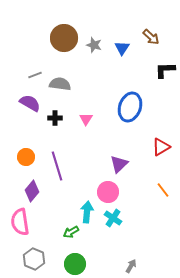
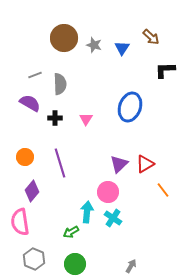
gray semicircle: rotated 80 degrees clockwise
red triangle: moved 16 px left, 17 px down
orange circle: moved 1 px left
purple line: moved 3 px right, 3 px up
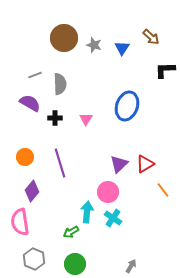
blue ellipse: moved 3 px left, 1 px up
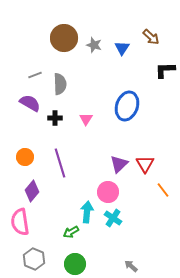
red triangle: rotated 30 degrees counterclockwise
gray arrow: rotated 80 degrees counterclockwise
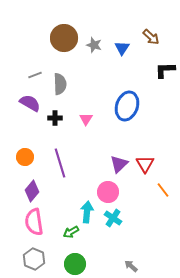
pink semicircle: moved 14 px right
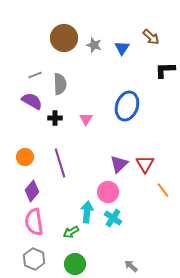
purple semicircle: moved 2 px right, 2 px up
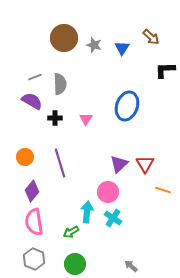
gray line: moved 2 px down
orange line: rotated 35 degrees counterclockwise
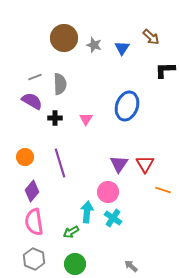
purple triangle: rotated 12 degrees counterclockwise
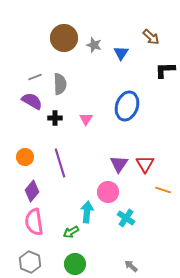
blue triangle: moved 1 px left, 5 px down
cyan cross: moved 13 px right
gray hexagon: moved 4 px left, 3 px down
